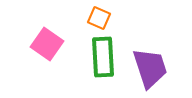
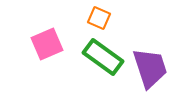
pink square: rotated 32 degrees clockwise
green rectangle: rotated 51 degrees counterclockwise
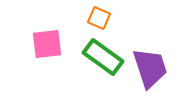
pink square: rotated 16 degrees clockwise
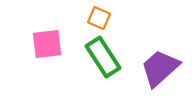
green rectangle: rotated 21 degrees clockwise
purple trapezoid: moved 10 px right; rotated 114 degrees counterclockwise
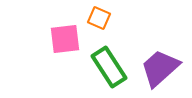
pink square: moved 18 px right, 5 px up
green rectangle: moved 6 px right, 10 px down
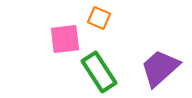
green rectangle: moved 10 px left, 5 px down
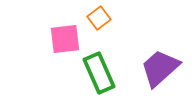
orange square: rotated 30 degrees clockwise
green rectangle: moved 1 px down; rotated 9 degrees clockwise
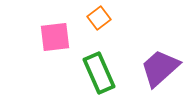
pink square: moved 10 px left, 2 px up
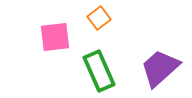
green rectangle: moved 2 px up
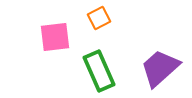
orange square: rotated 10 degrees clockwise
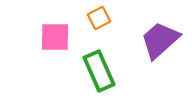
pink square: rotated 8 degrees clockwise
purple trapezoid: moved 28 px up
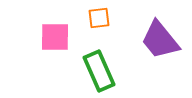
orange square: rotated 20 degrees clockwise
purple trapezoid: rotated 87 degrees counterclockwise
